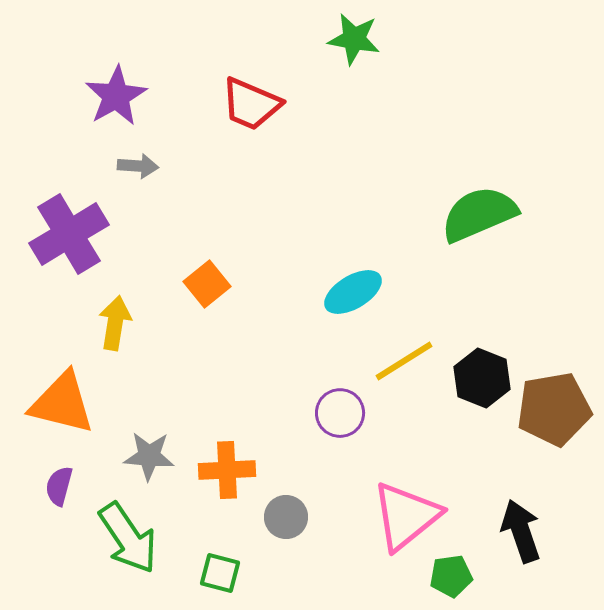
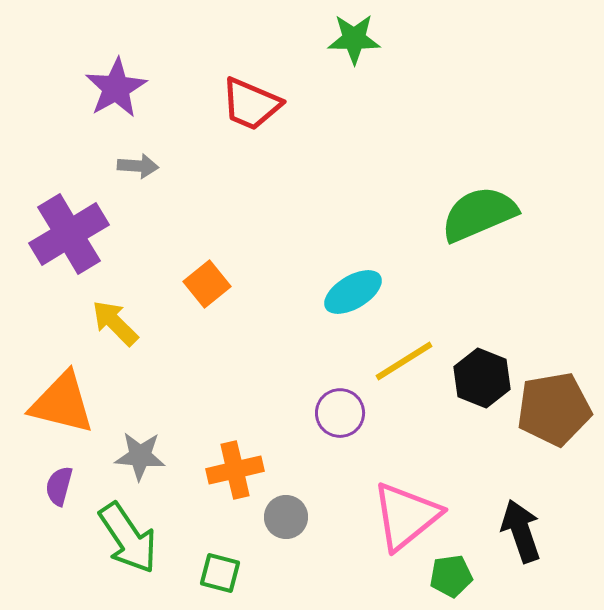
green star: rotated 10 degrees counterclockwise
purple star: moved 8 px up
yellow arrow: rotated 54 degrees counterclockwise
gray star: moved 9 px left
orange cross: moved 8 px right; rotated 10 degrees counterclockwise
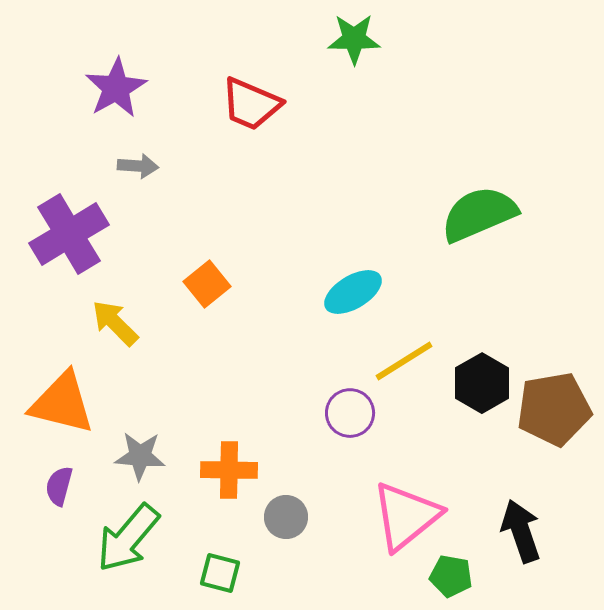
black hexagon: moved 5 px down; rotated 8 degrees clockwise
purple circle: moved 10 px right
orange cross: moved 6 px left; rotated 14 degrees clockwise
green arrow: rotated 74 degrees clockwise
green pentagon: rotated 18 degrees clockwise
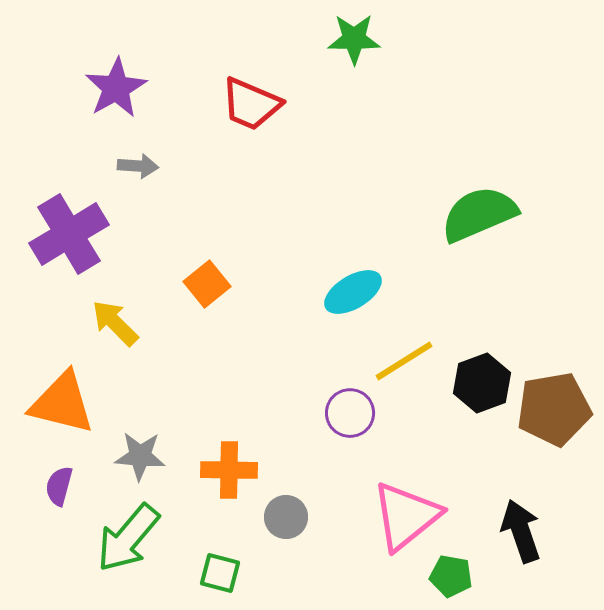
black hexagon: rotated 10 degrees clockwise
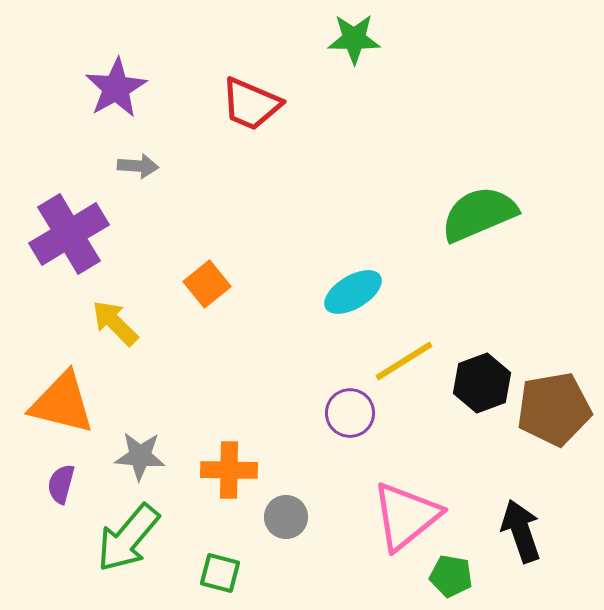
purple semicircle: moved 2 px right, 2 px up
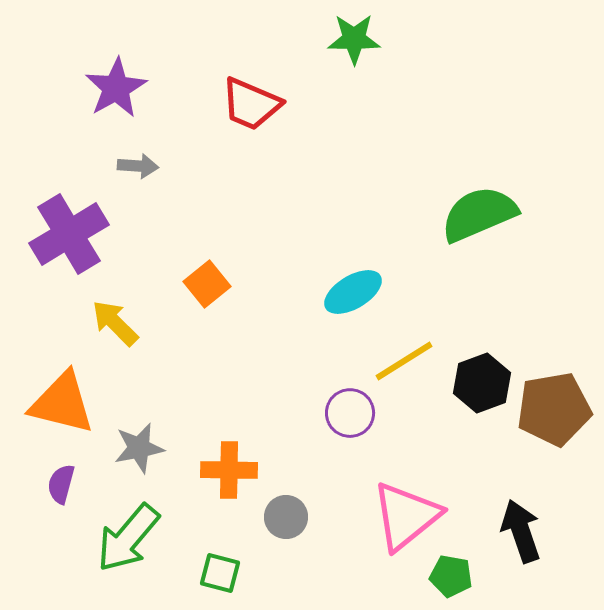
gray star: moved 1 px left, 8 px up; rotated 15 degrees counterclockwise
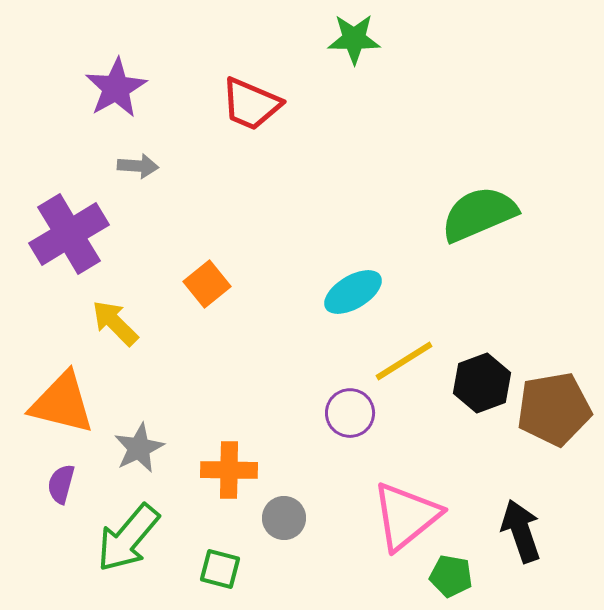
gray star: rotated 15 degrees counterclockwise
gray circle: moved 2 px left, 1 px down
green square: moved 4 px up
